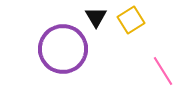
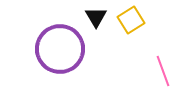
purple circle: moved 3 px left
pink line: rotated 12 degrees clockwise
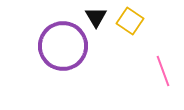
yellow square: moved 1 px left, 1 px down; rotated 24 degrees counterclockwise
purple circle: moved 3 px right, 3 px up
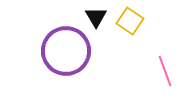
purple circle: moved 3 px right, 5 px down
pink line: moved 2 px right
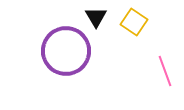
yellow square: moved 4 px right, 1 px down
